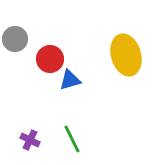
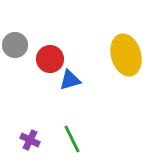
gray circle: moved 6 px down
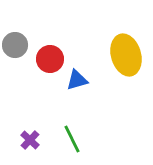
blue triangle: moved 7 px right
purple cross: rotated 18 degrees clockwise
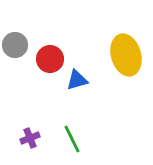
purple cross: moved 2 px up; rotated 24 degrees clockwise
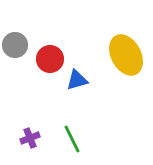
yellow ellipse: rotated 12 degrees counterclockwise
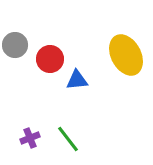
blue triangle: rotated 10 degrees clockwise
green line: moved 4 px left; rotated 12 degrees counterclockwise
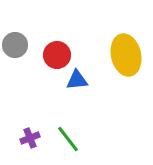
yellow ellipse: rotated 15 degrees clockwise
red circle: moved 7 px right, 4 px up
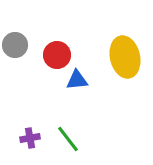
yellow ellipse: moved 1 px left, 2 px down
purple cross: rotated 12 degrees clockwise
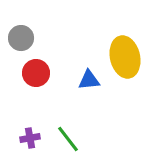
gray circle: moved 6 px right, 7 px up
red circle: moved 21 px left, 18 px down
blue triangle: moved 12 px right
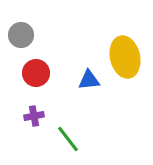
gray circle: moved 3 px up
purple cross: moved 4 px right, 22 px up
